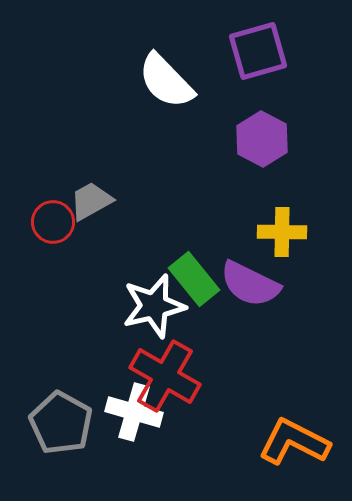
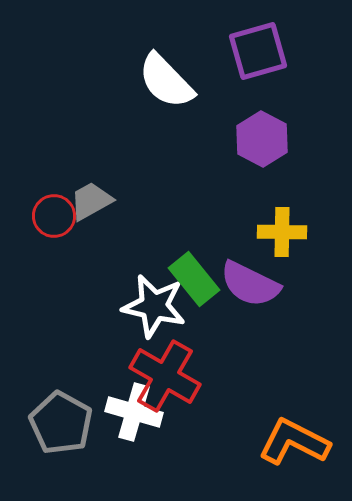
red circle: moved 1 px right, 6 px up
white star: rotated 26 degrees clockwise
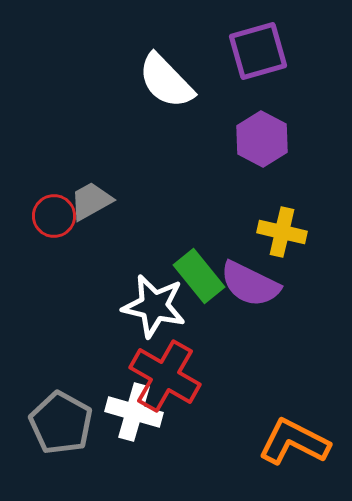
yellow cross: rotated 12 degrees clockwise
green rectangle: moved 5 px right, 3 px up
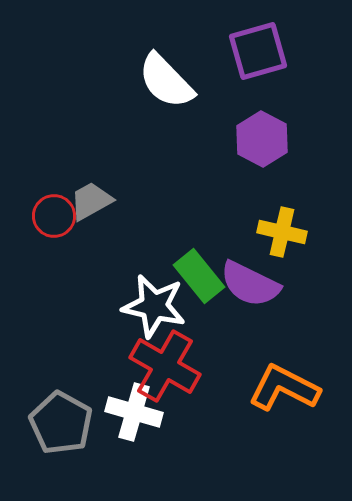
red cross: moved 10 px up
orange L-shape: moved 10 px left, 54 px up
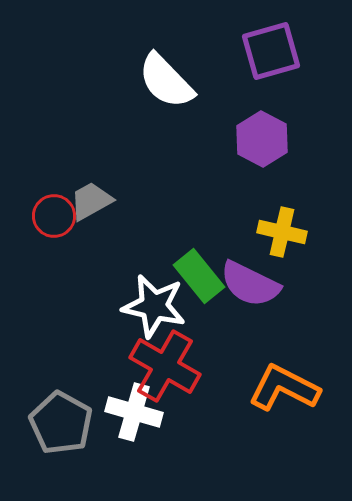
purple square: moved 13 px right
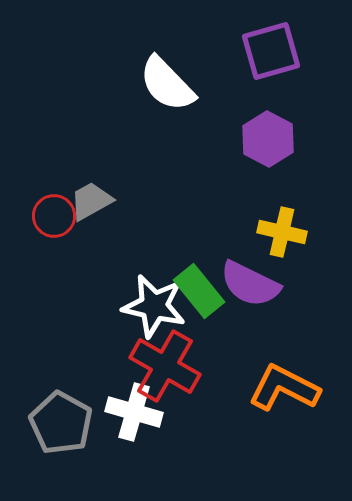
white semicircle: moved 1 px right, 3 px down
purple hexagon: moved 6 px right
green rectangle: moved 15 px down
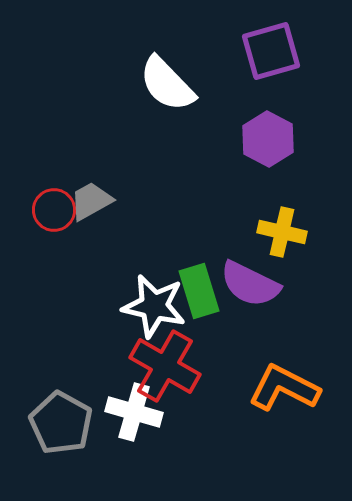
red circle: moved 6 px up
green rectangle: rotated 22 degrees clockwise
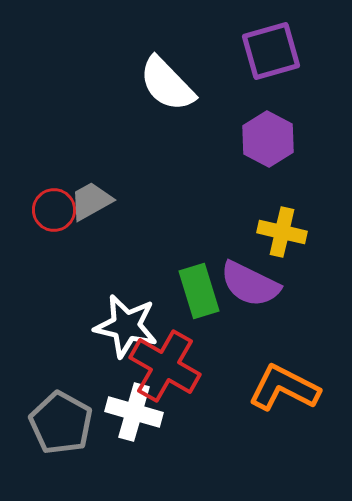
white star: moved 28 px left, 20 px down
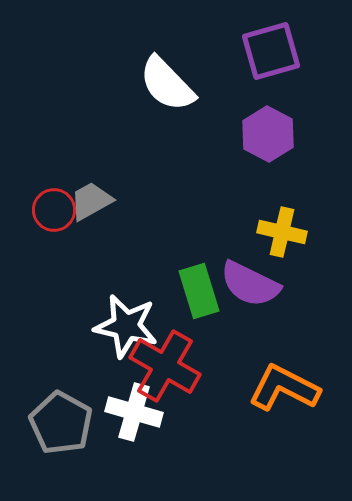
purple hexagon: moved 5 px up
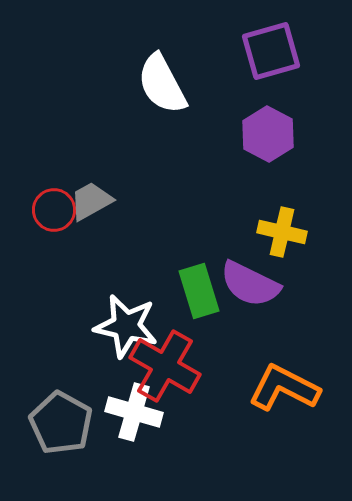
white semicircle: moved 5 px left; rotated 16 degrees clockwise
